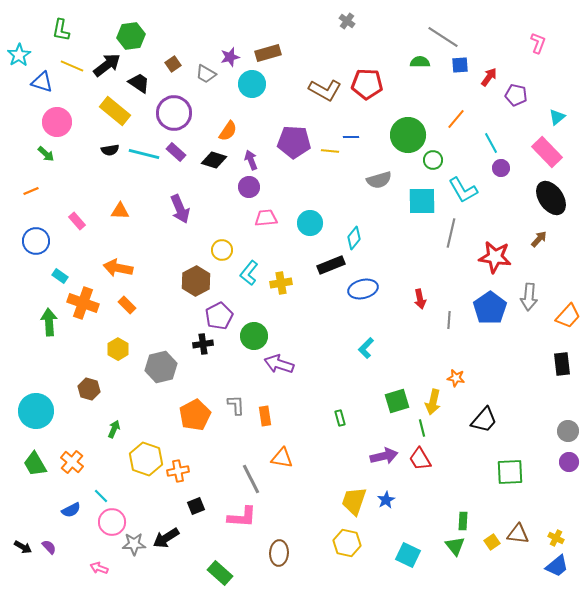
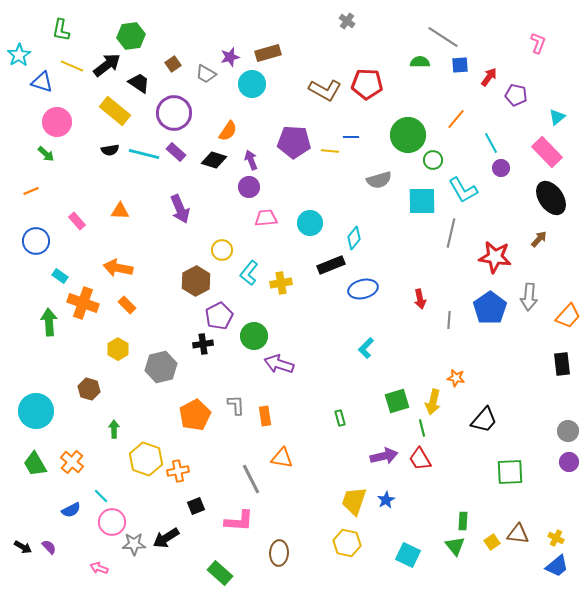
green arrow at (114, 429): rotated 24 degrees counterclockwise
pink L-shape at (242, 517): moved 3 px left, 4 px down
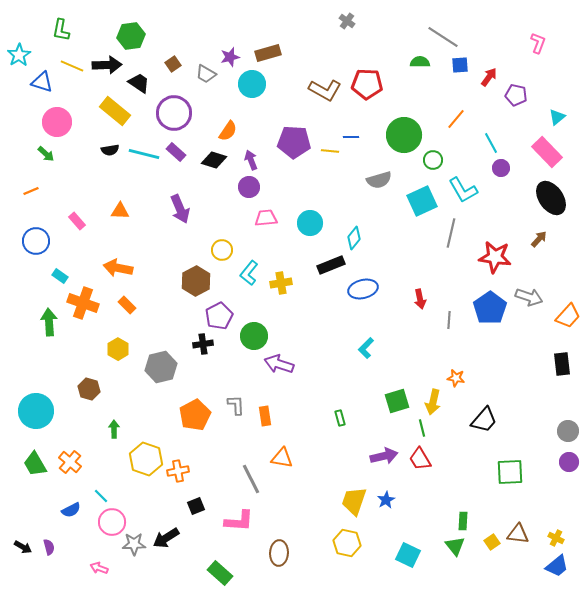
black arrow at (107, 65): rotated 36 degrees clockwise
green circle at (408, 135): moved 4 px left
cyan square at (422, 201): rotated 24 degrees counterclockwise
gray arrow at (529, 297): rotated 76 degrees counterclockwise
orange cross at (72, 462): moved 2 px left
purple semicircle at (49, 547): rotated 28 degrees clockwise
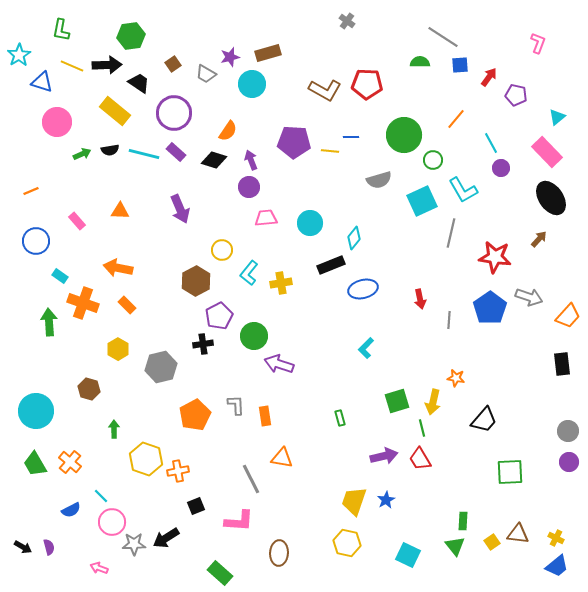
green arrow at (46, 154): moved 36 px right; rotated 66 degrees counterclockwise
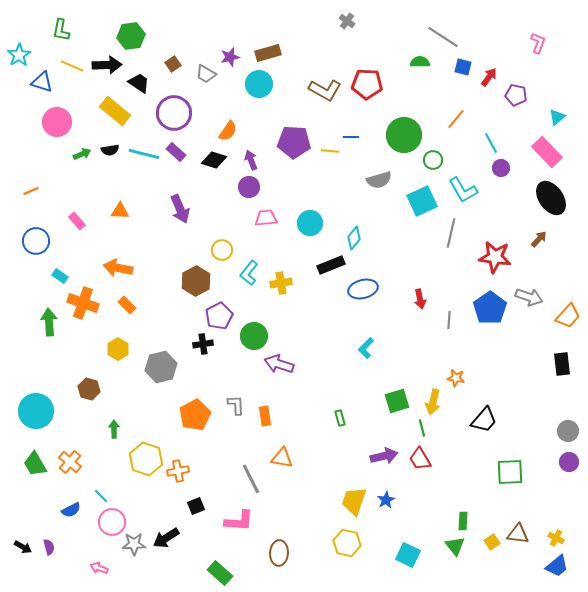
blue square at (460, 65): moved 3 px right, 2 px down; rotated 18 degrees clockwise
cyan circle at (252, 84): moved 7 px right
